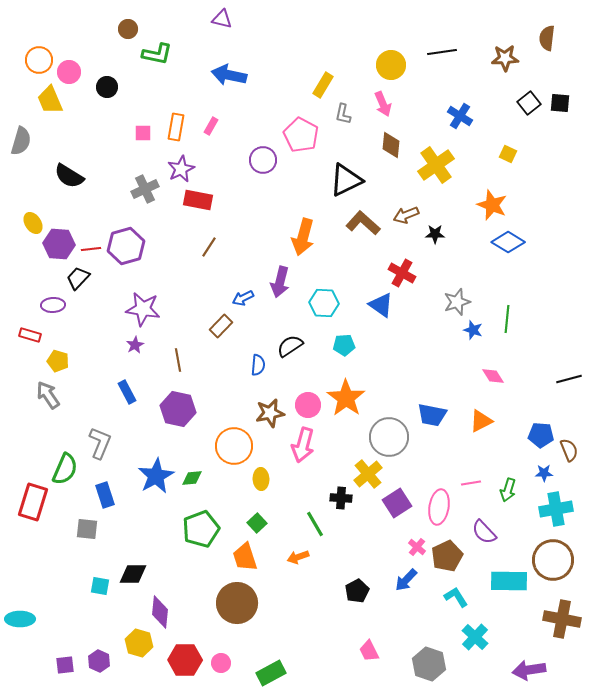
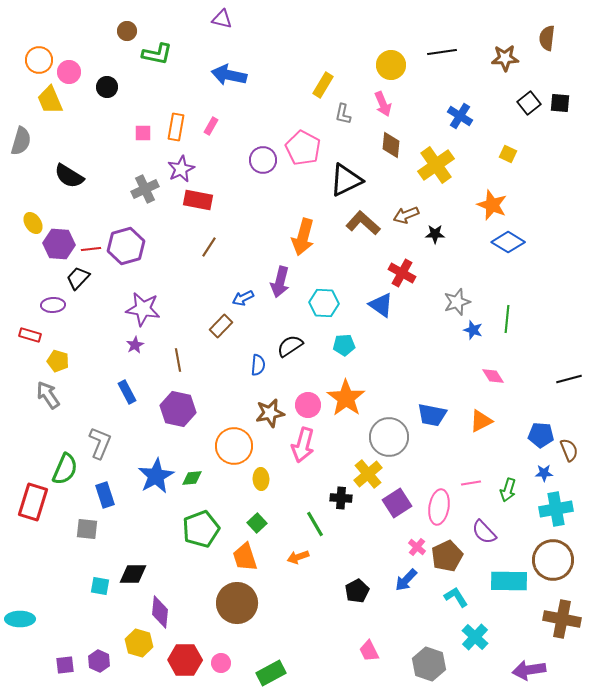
brown circle at (128, 29): moved 1 px left, 2 px down
pink pentagon at (301, 135): moved 2 px right, 13 px down
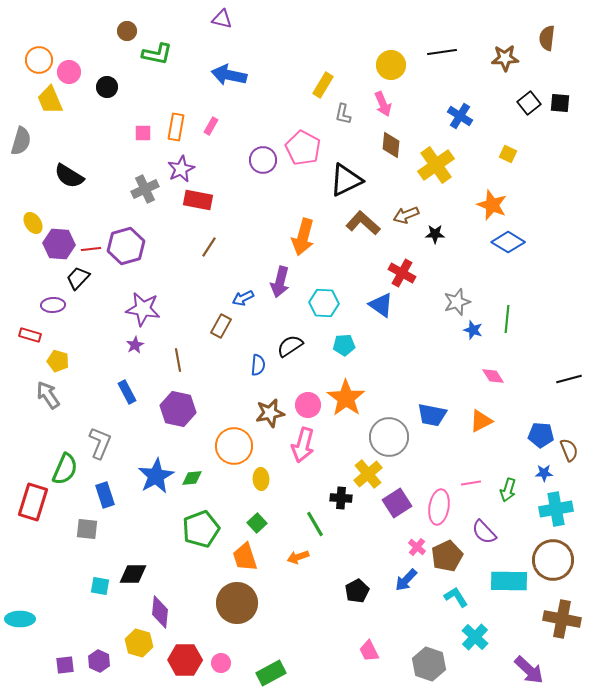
brown rectangle at (221, 326): rotated 15 degrees counterclockwise
purple arrow at (529, 670): rotated 128 degrees counterclockwise
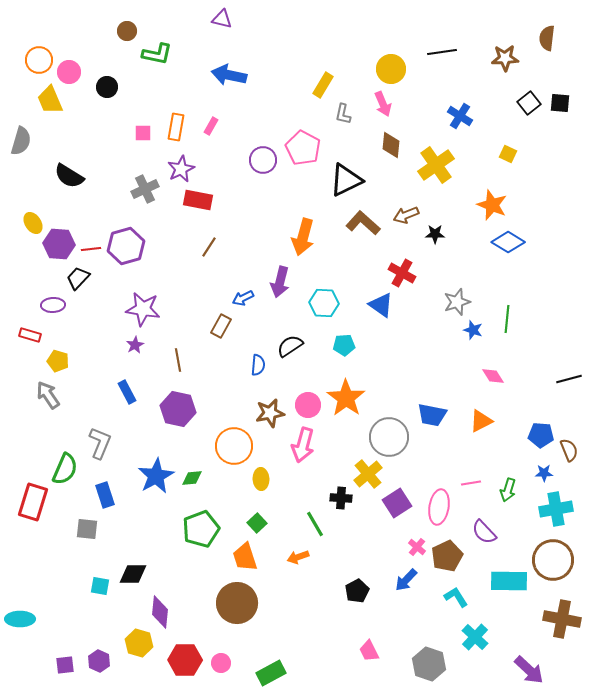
yellow circle at (391, 65): moved 4 px down
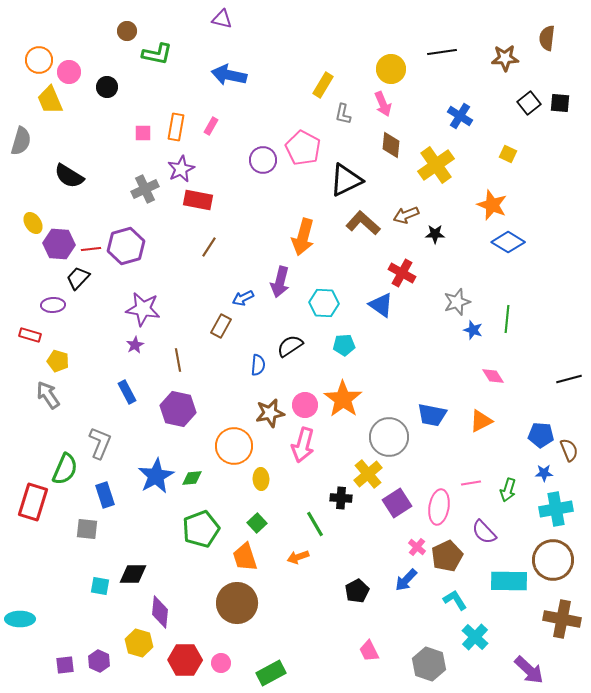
orange star at (346, 398): moved 3 px left, 1 px down
pink circle at (308, 405): moved 3 px left
cyan L-shape at (456, 597): moved 1 px left, 3 px down
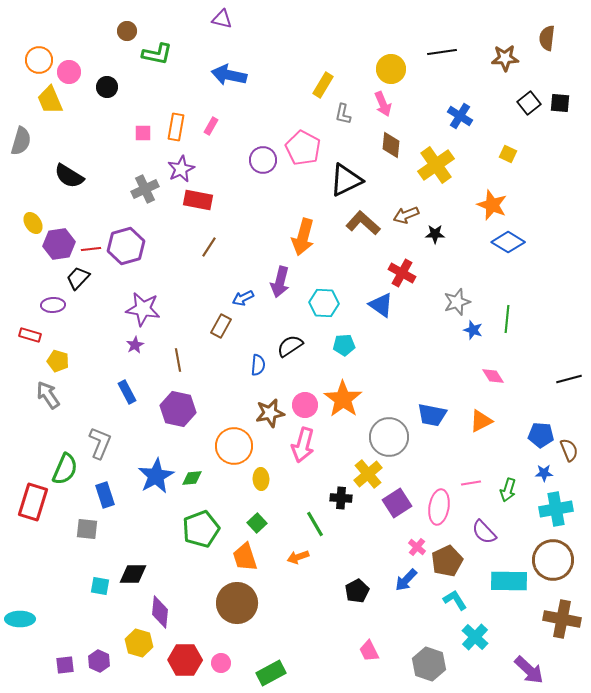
purple hexagon at (59, 244): rotated 12 degrees counterclockwise
brown pentagon at (447, 556): moved 5 px down
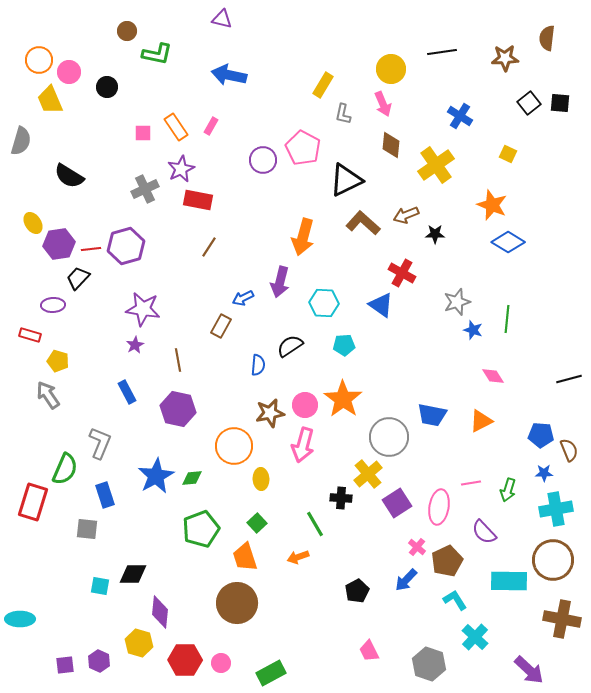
orange rectangle at (176, 127): rotated 44 degrees counterclockwise
